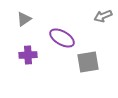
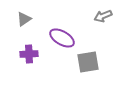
purple cross: moved 1 px right, 1 px up
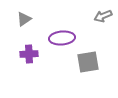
purple ellipse: rotated 35 degrees counterclockwise
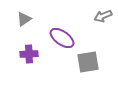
purple ellipse: rotated 40 degrees clockwise
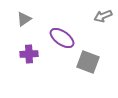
gray square: rotated 30 degrees clockwise
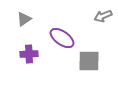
gray square: moved 1 px right, 1 px up; rotated 20 degrees counterclockwise
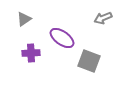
gray arrow: moved 2 px down
purple cross: moved 2 px right, 1 px up
gray square: rotated 20 degrees clockwise
